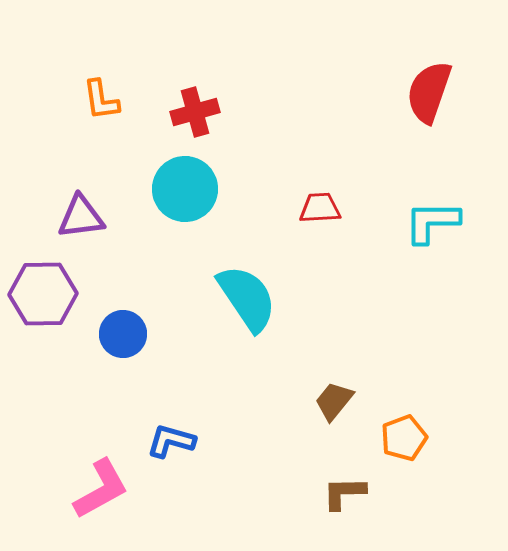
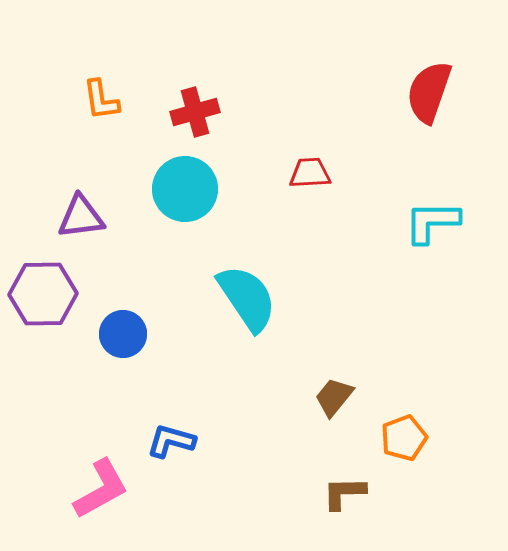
red trapezoid: moved 10 px left, 35 px up
brown trapezoid: moved 4 px up
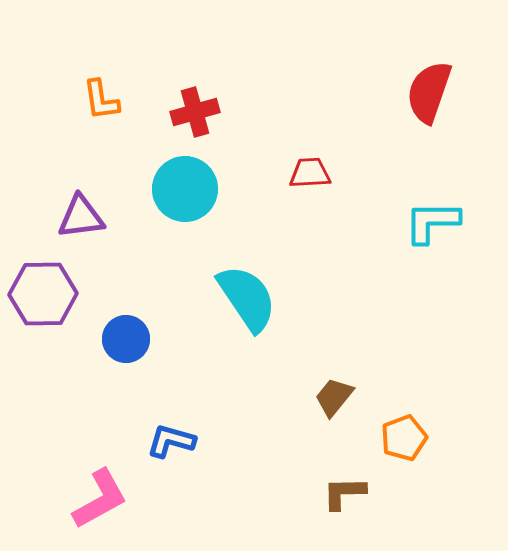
blue circle: moved 3 px right, 5 px down
pink L-shape: moved 1 px left, 10 px down
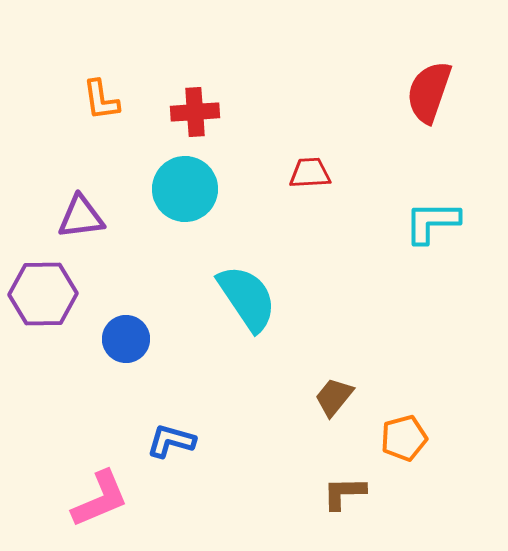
red cross: rotated 12 degrees clockwise
orange pentagon: rotated 6 degrees clockwise
pink L-shape: rotated 6 degrees clockwise
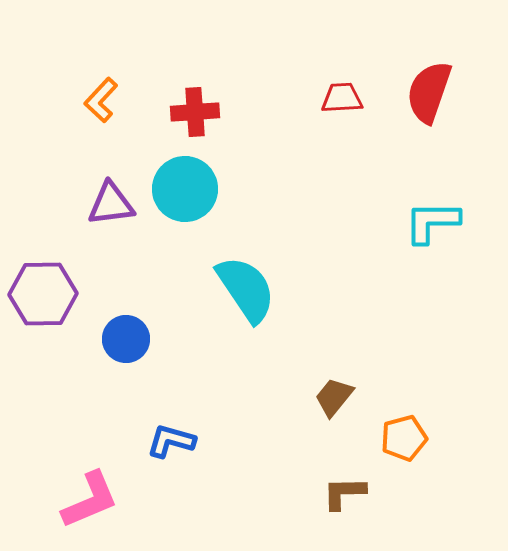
orange L-shape: rotated 51 degrees clockwise
red trapezoid: moved 32 px right, 75 px up
purple triangle: moved 30 px right, 13 px up
cyan semicircle: moved 1 px left, 9 px up
pink L-shape: moved 10 px left, 1 px down
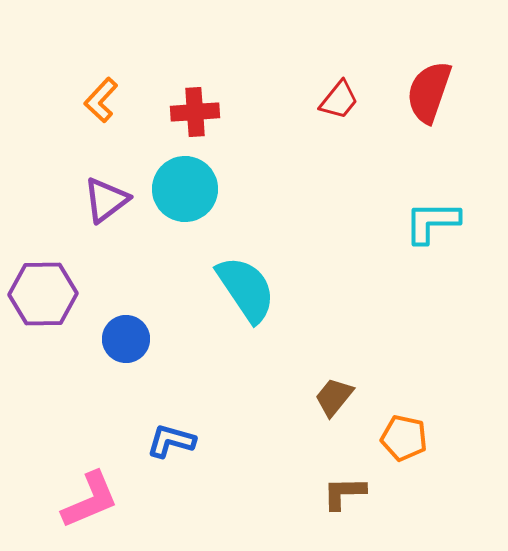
red trapezoid: moved 3 px left, 2 px down; rotated 132 degrees clockwise
purple triangle: moved 5 px left, 4 px up; rotated 30 degrees counterclockwise
orange pentagon: rotated 27 degrees clockwise
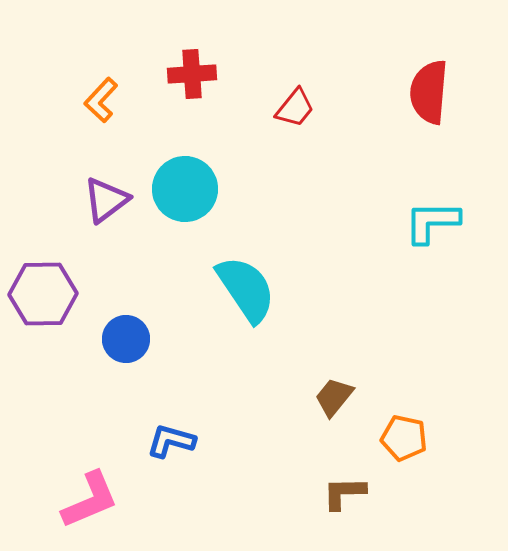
red semicircle: rotated 14 degrees counterclockwise
red trapezoid: moved 44 px left, 8 px down
red cross: moved 3 px left, 38 px up
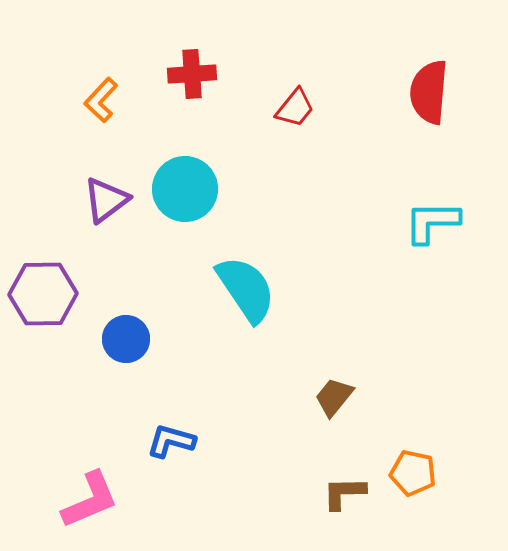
orange pentagon: moved 9 px right, 35 px down
